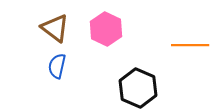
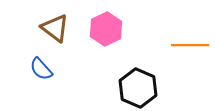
pink hexagon: rotated 8 degrees clockwise
blue semicircle: moved 16 px left, 3 px down; rotated 55 degrees counterclockwise
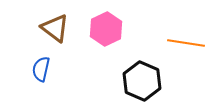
orange line: moved 4 px left, 2 px up; rotated 9 degrees clockwise
blue semicircle: rotated 55 degrees clockwise
black hexagon: moved 4 px right, 7 px up
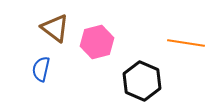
pink hexagon: moved 9 px left, 13 px down; rotated 12 degrees clockwise
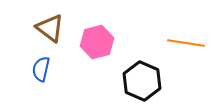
brown triangle: moved 5 px left
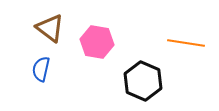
pink hexagon: rotated 24 degrees clockwise
black hexagon: moved 1 px right
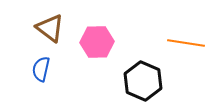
pink hexagon: rotated 12 degrees counterclockwise
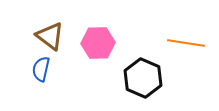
brown triangle: moved 8 px down
pink hexagon: moved 1 px right, 1 px down
black hexagon: moved 3 px up
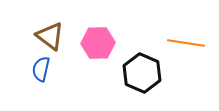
black hexagon: moved 1 px left, 5 px up
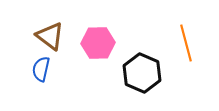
orange line: rotated 66 degrees clockwise
